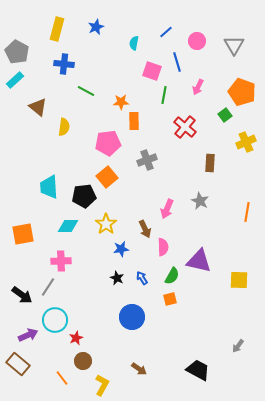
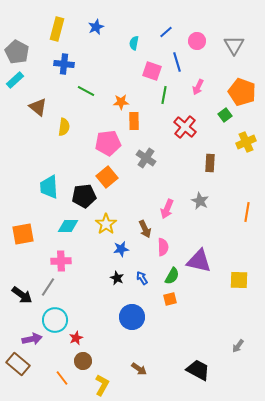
gray cross at (147, 160): moved 1 px left, 2 px up; rotated 36 degrees counterclockwise
purple arrow at (28, 335): moved 4 px right, 4 px down; rotated 12 degrees clockwise
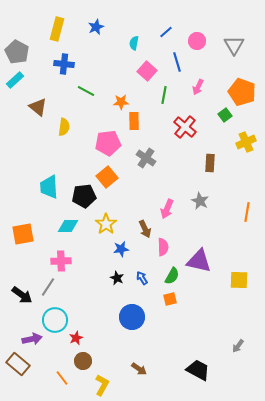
pink square at (152, 71): moved 5 px left; rotated 24 degrees clockwise
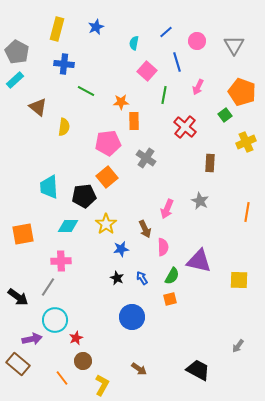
black arrow at (22, 295): moved 4 px left, 2 px down
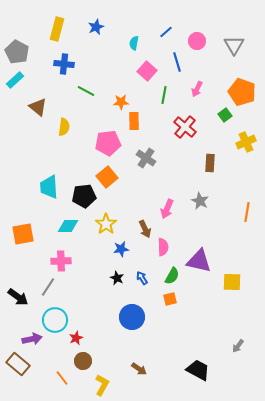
pink arrow at (198, 87): moved 1 px left, 2 px down
yellow square at (239, 280): moved 7 px left, 2 px down
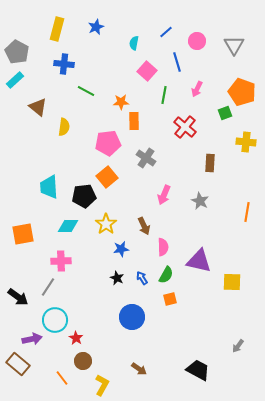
green square at (225, 115): moved 2 px up; rotated 16 degrees clockwise
yellow cross at (246, 142): rotated 30 degrees clockwise
pink arrow at (167, 209): moved 3 px left, 14 px up
brown arrow at (145, 229): moved 1 px left, 3 px up
green semicircle at (172, 276): moved 6 px left, 1 px up
red star at (76, 338): rotated 16 degrees counterclockwise
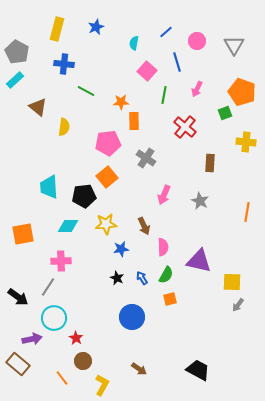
yellow star at (106, 224): rotated 30 degrees clockwise
cyan circle at (55, 320): moved 1 px left, 2 px up
gray arrow at (238, 346): moved 41 px up
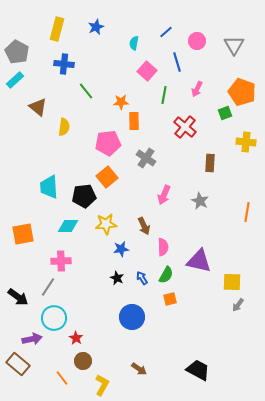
green line at (86, 91): rotated 24 degrees clockwise
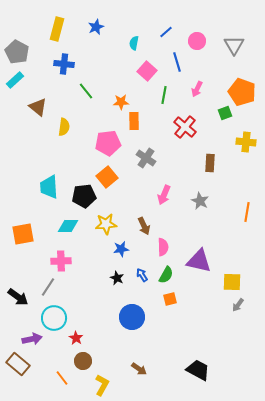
blue arrow at (142, 278): moved 3 px up
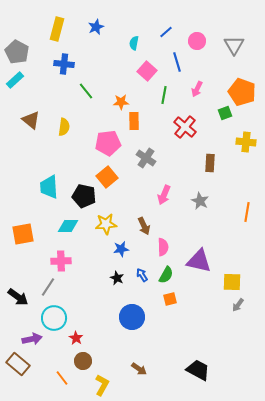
brown triangle at (38, 107): moved 7 px left, 13 px down
black pentagon at (84, 196): rotated 20 degrees clockwise
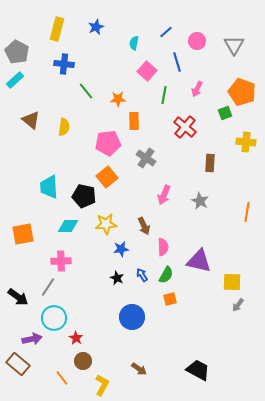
orange star at (121, 102): moved 3 px left, 3 px up
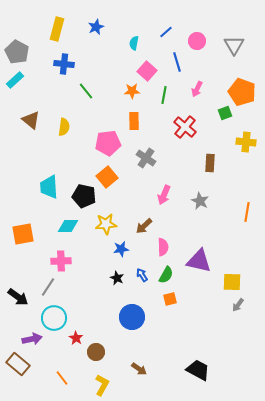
orange star at (118, 99): moved 14 px right, 8 px up
brown arrow at (144, 226): rotated 72 degrees clockwise
brown circle at (83, 361): moved 13 px right, 9 px up
